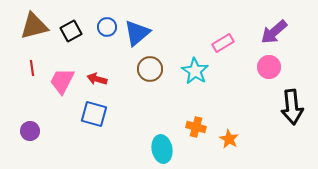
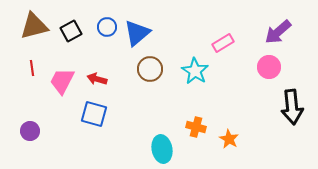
purple arrow: moved 4 px right
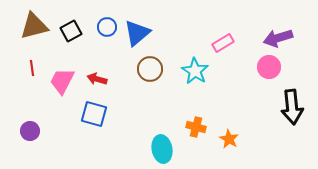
purple arrow: moved 6 px down; rotated 24 degrees clockwise
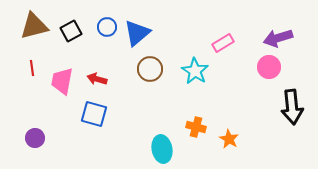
pink trapezoid: rotated 16 degrees counterclockwise
purple circle: moved 5 px right, 7 px down
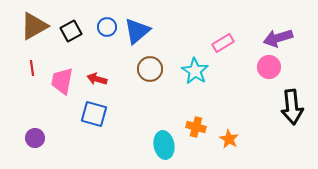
brown triangle: rotated 16 degrees counterclockwise
blue triangle: moved 2 px up
cyan ellipse: moved 2 px right, 4 px up
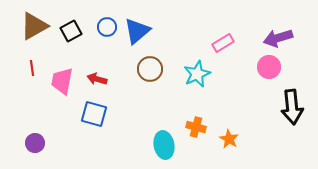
cyan star: moved 2 px right, 3 px down; rotated 16 degrees clockwise
purple circle: moved 5 px down
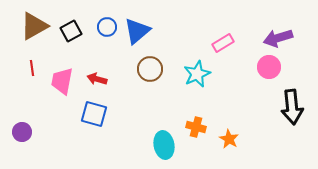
purple circle: moved 13 px left, 11 px up
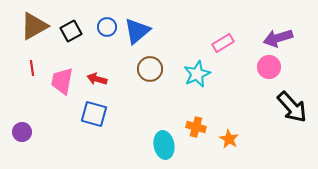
black arrow: rotated 36 degrees counterclockwise
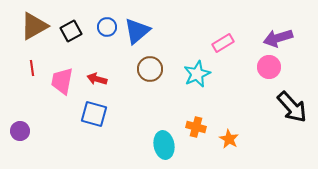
purple circle: moved 2 px left, 1 px up
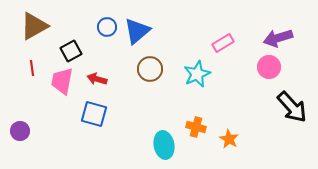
black square: moved 20 px down
